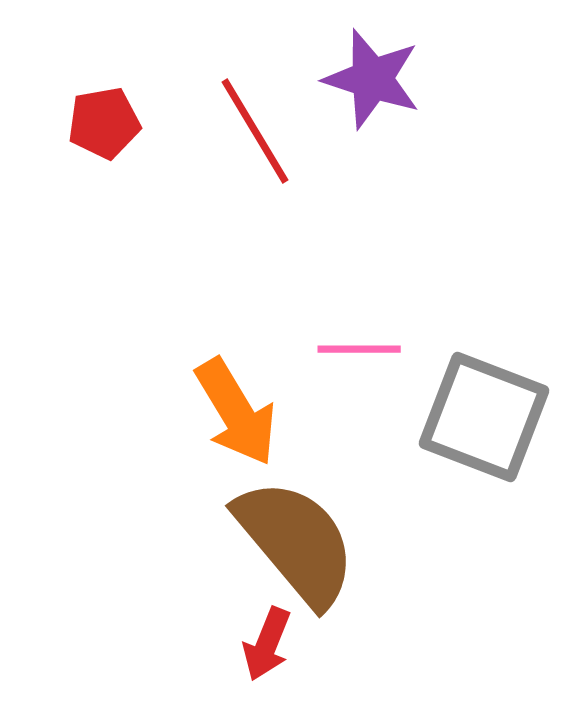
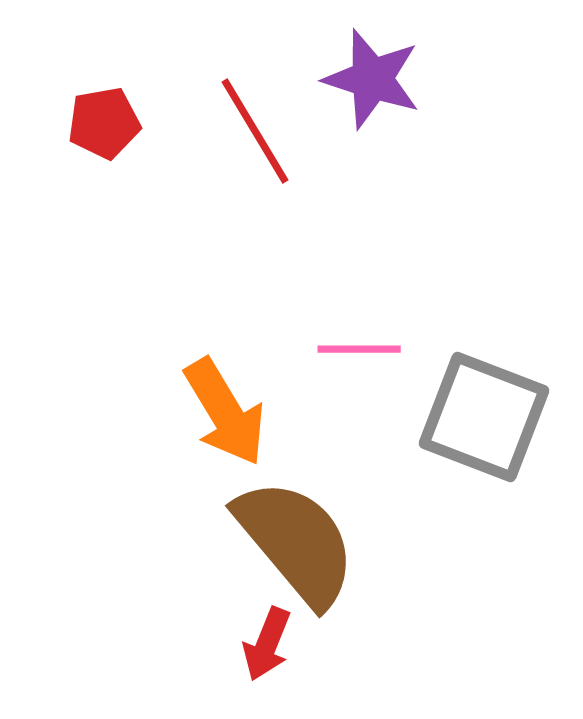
orange arrow: moved 11 px left
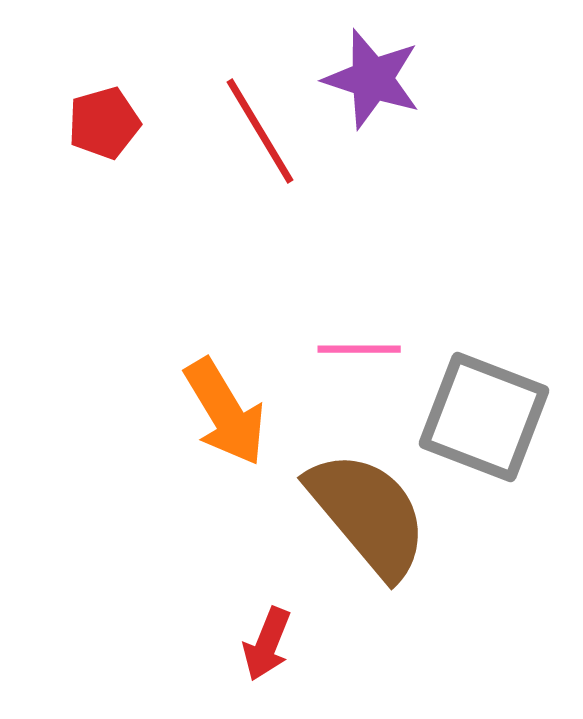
red pentagon: rotated 6 degrees counterclockwise
red line: moved 5 px right
brown semicircle: moved 72 px right, 28 px up
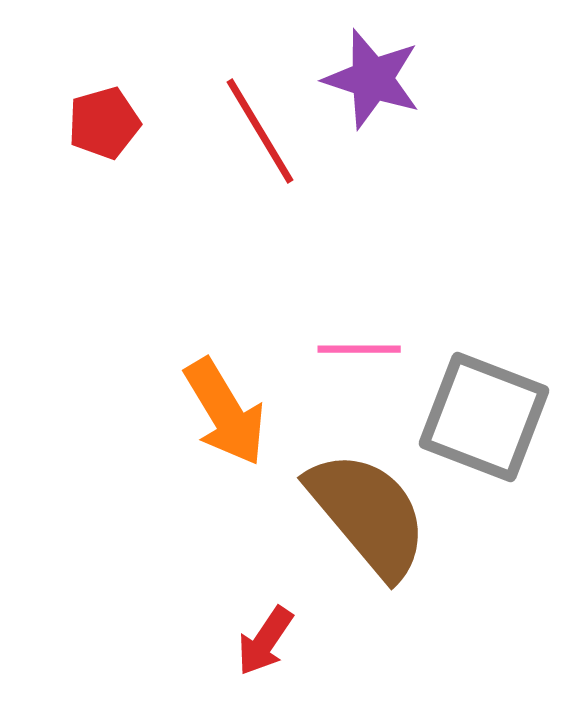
red arrow: moved 2 px left, 3 px up; rotated 12 degrees clockwise
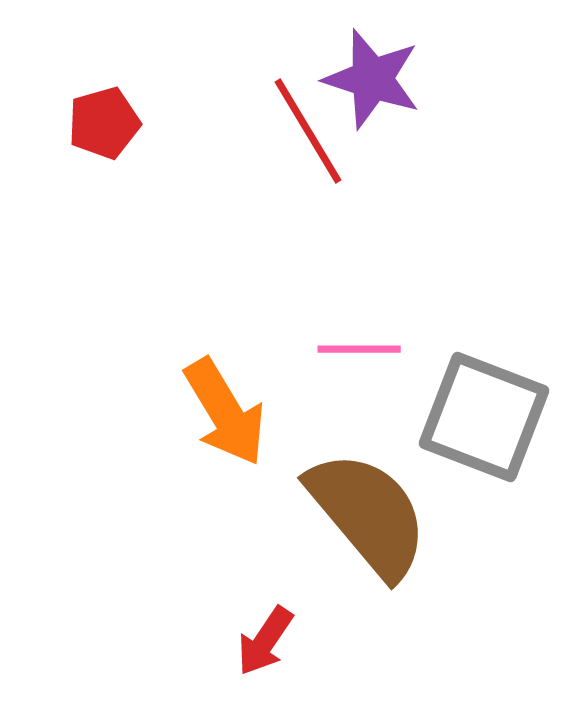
red line: moved 48 px right
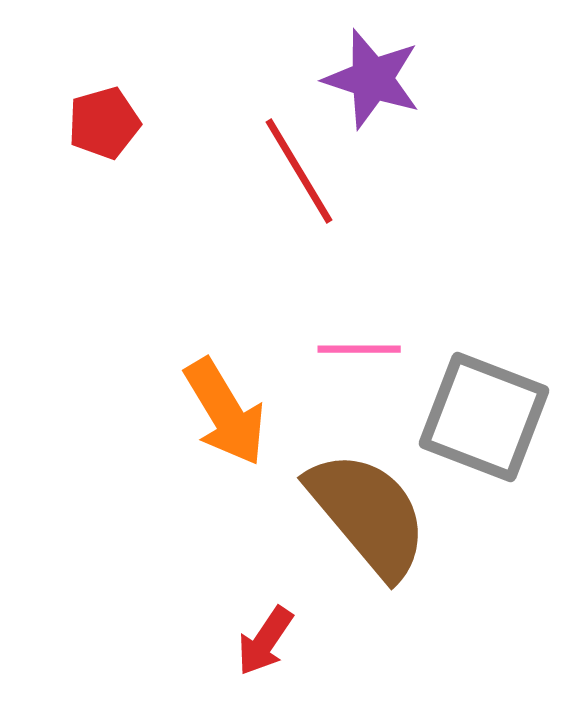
red line: moved 9 px left, 40 px down
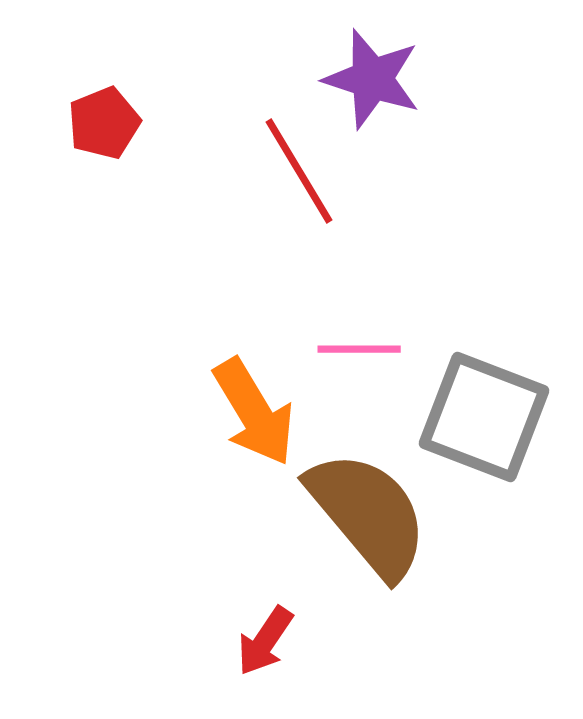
red pentagon: rotated 6 degrees counterclockwise
orange arrow: moved 29 px right
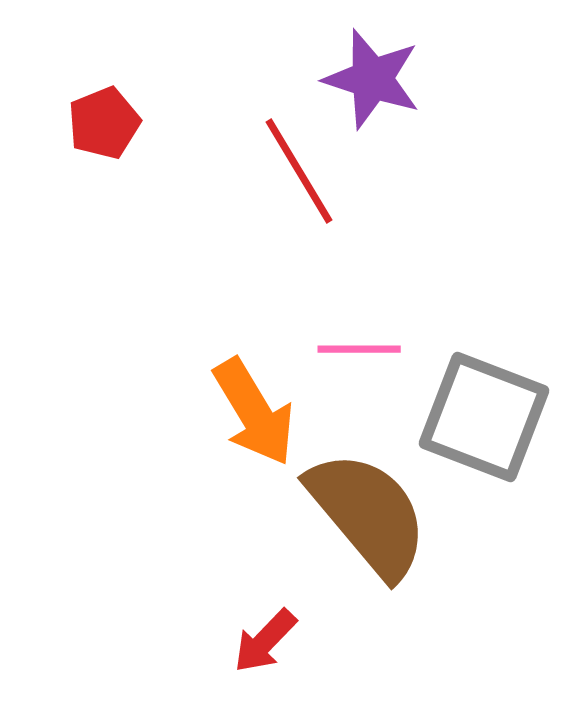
red arrow: rotated 10 degrees clockwise
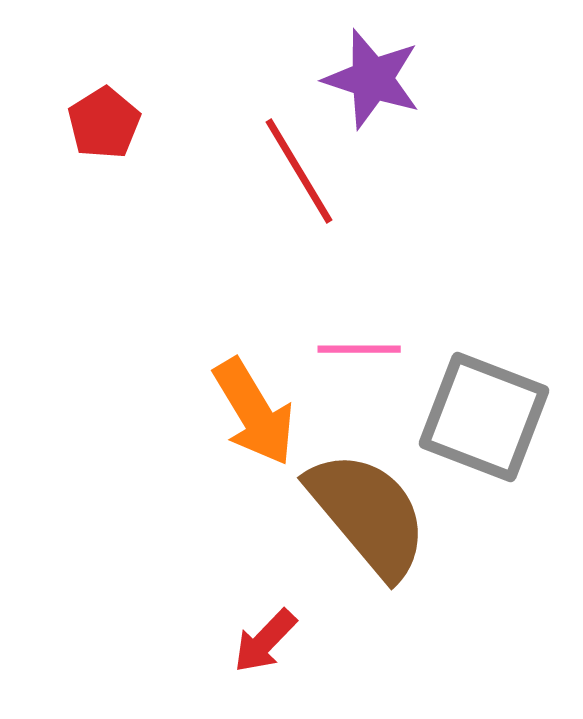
red pentagon: rotated 10 degrees counterclockwise
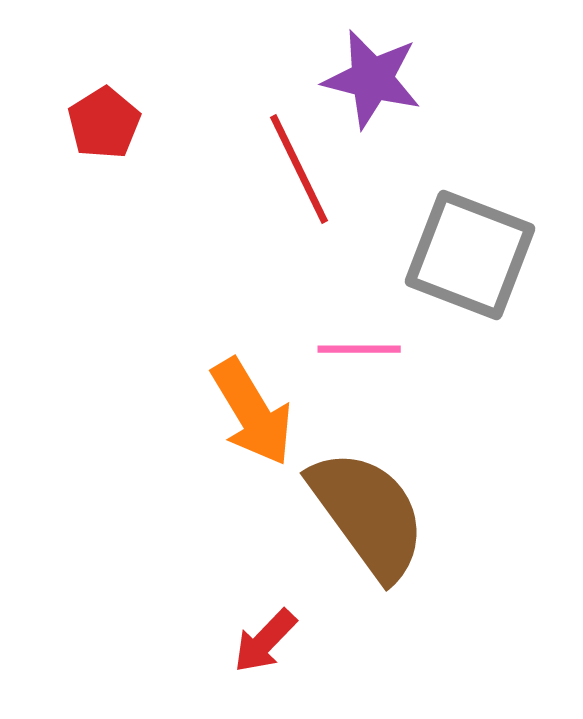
purple star: rotated 4 degrees counterclockwise
red line: moved 2 px up; rotated 5 degrees clockwise
orange arrow: moved 2 px left
gray square: moved 14 px left, 162 px up
brown semicircle: rotated 4 degrees clockwise
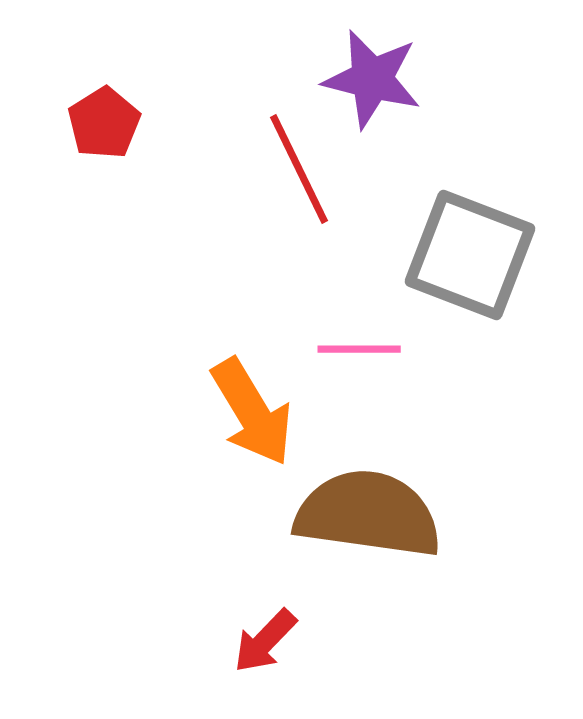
brown semicircle: rotated 46 degrees counterclockwise
